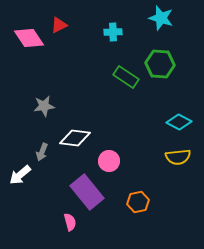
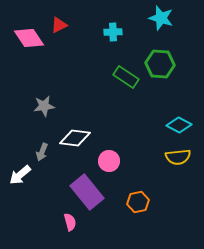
cyan diamond: moved 3 px down
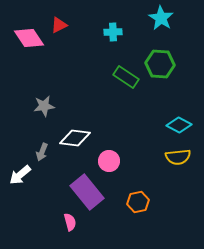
cyan star: rotated 15 degrees clockwise
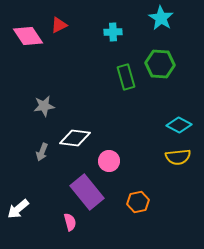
pink diamond: moved 1 px left, 2 px up
green rectangle: rotated 40 degrees clockwise
white arrow: moved 2 px left, 34 px down
